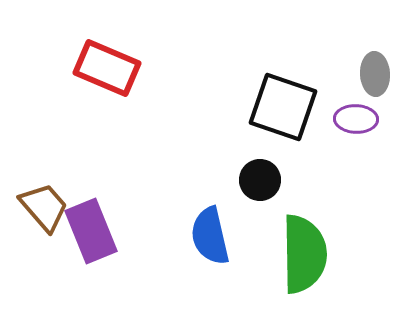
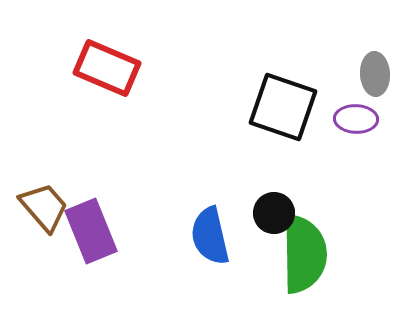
black circle: moved 14 px right, 33 px down
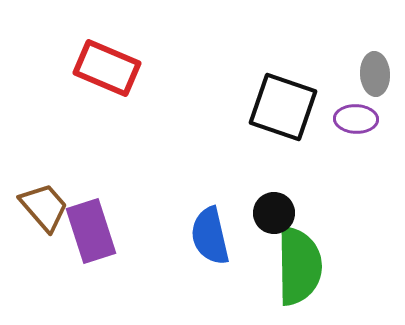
purple rectangle: rotated 4 degrees clockwise
green semicircle: moved 5 px left, 12 px down
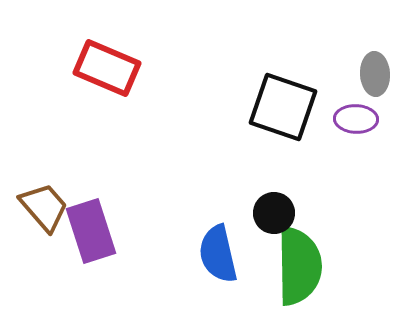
blue semicircle: moved 8 px right, 18 px down
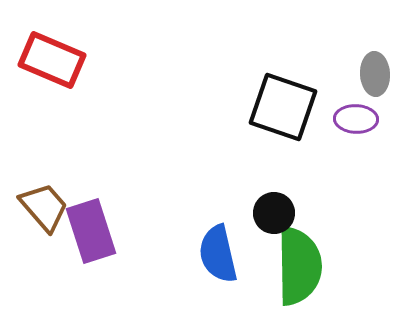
red rectangle: moved 55 px left, 8 px up
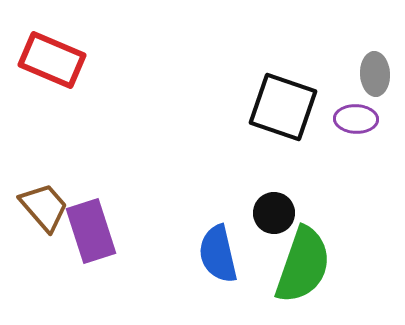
green semicircle: moved 4 px right, 1 px up; rotated 20 degrees clockwise
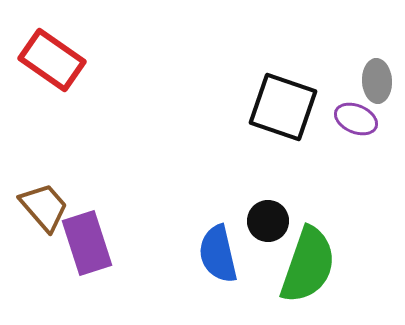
red rectangle: rotated 12 degrees clockwise
gray ellipse: moved 2 px right, 7 px down
purple ellipse: rotated 21 degrees clockwise
black circle: moved 6 px left, 8 px down
purple rectangle: moved 4 px left, 12 px down
green semicircle: moved 5 px right
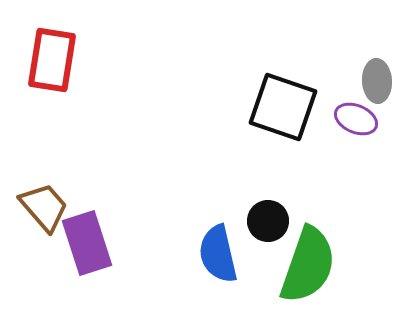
red rectangle: rotated 64 degrees clockwise
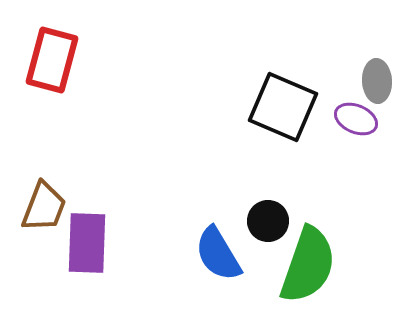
red rectangle: rotated 6 degrees clockwise
black square: rotated 4 degrees clockwise
brown trapezoid: rotated 62 degrees clockwise
purple rectangle: rotated 20 degrees clockwise
blue semicircle: rotated 18 degrees counterclockwise
